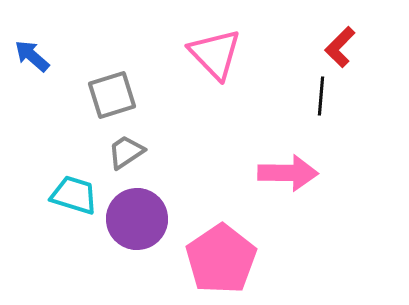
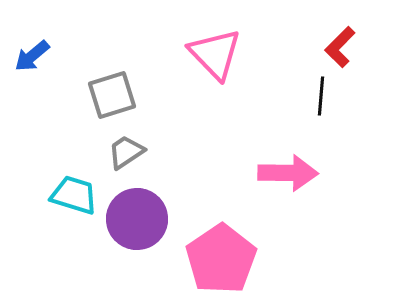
blue arrow: rotated 81 degrees counterclockwise
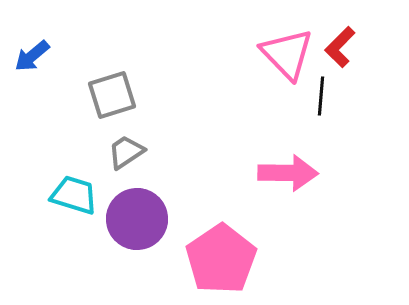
pink triangle: moved 72 px right
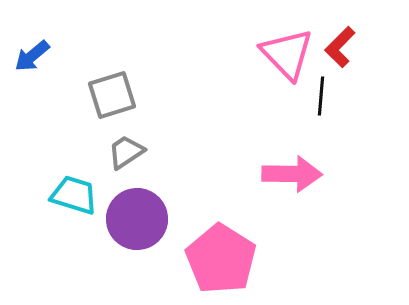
pink arrow: moved 4 px right, 1 px down
pink pentagon: rotated 6 degrees counterclockwise
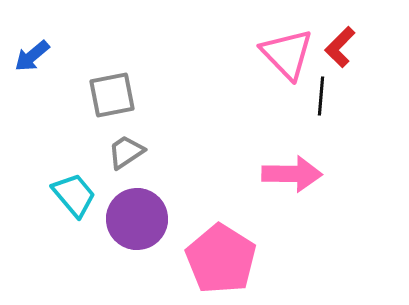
gray square: rotated 6 degrees clockwise
cyan trapezoid: rotated 33 degrees clockwise
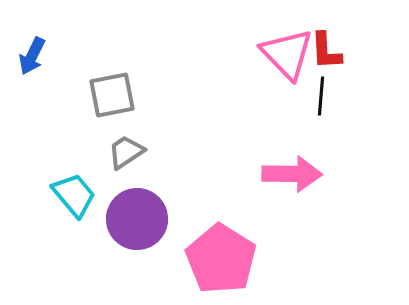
red L-shape: moved 14 px left, 4 px down; rotated 48 degrees counterclockwise
blue arrow: rotated 24 degrees counterclockwise
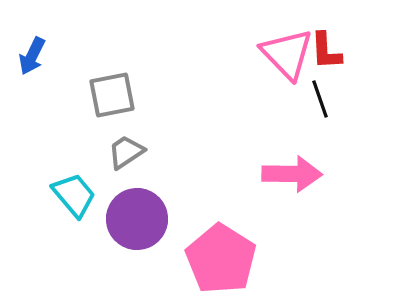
black line: moved 1 px left, 3 px down; rotated 24 degrees counterclockwise
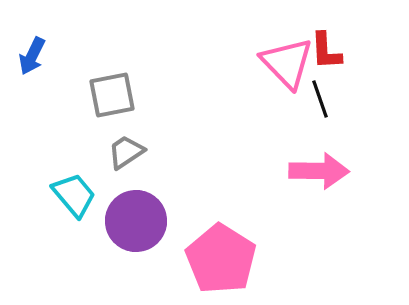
pink triangle: moved 9 px down
pink arrow: moved 27 px right, 3 px up
purple circle: moved 1 px left, 2 px down
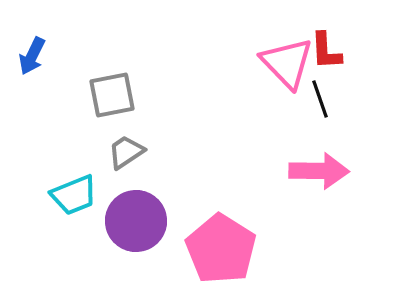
cyan trapezoid: rotated 108 degrees clockwise
pink pentagon: moved 10 px up
